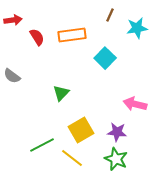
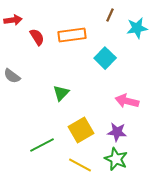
pink arrow: moved 8 px left, 3 px up
yellow line: moved 8 px right, 7 px down; rotated 10 degrees counterclockwise
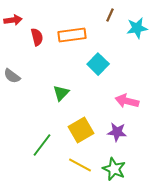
red semicircle: rotated 18 degrees clockwise
cyan square: moved 7 px left, 6 px down
green line: rotated 25 degrees counterclockwise
green star: moved 2 px left, 10 px down
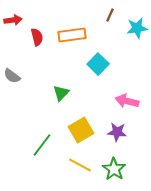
green star: rotated 10 degrees clockwise
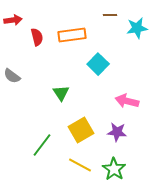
brown line: rotated 64 degrees clockwise
green triangle: rotated 18 degrees counterclockwise
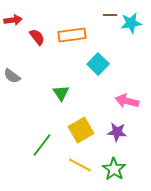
cyan star: moved 6 px left, 5 px up
red semicircle: rotated 24 degrees counterclockwise
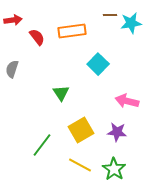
orange rectangle: moved 4 px up
gray semicircle: moved 7 px up; rotated 72 degrees clockwise
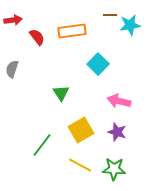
cyan star: moved 1 px left, 2 px down
pink arrow: moved 8 px left
purple star: rotated 12 degrees clockwise
green star: rotated 30 degrees counterclockwise
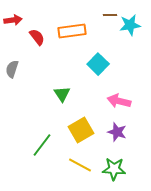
green triangle: moved 1 px right, 1 px down
